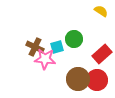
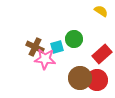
brown circle: moved 2 px right, 1 px up
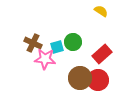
green circle: moved 1 px left, 3 px down
brown cross: moved 2 px left, 4 px up
red circle: moved 1 px right
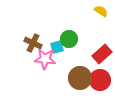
green circle: moved 4 px left, 3 px up
red circle: moved 2 px right
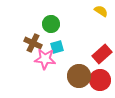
green circle: moved 18 px left, 15 px up
brown circle: moved 1 px left, 2 px up
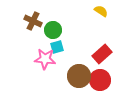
green circle: moved 2 px right, 6 px down
brown cross: moved 22 px up
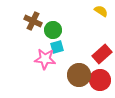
brown circle: moved 1 px up
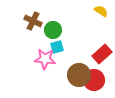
red circle: moved 6 px left
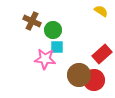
brown cross: moved 1 px left
cyan square: rotated 16 degrees clockwise
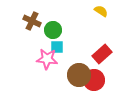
pink star: moved 2 px right
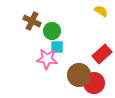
green circle: moved 1 px left, 1 px down
red circle: moved 3 px down
